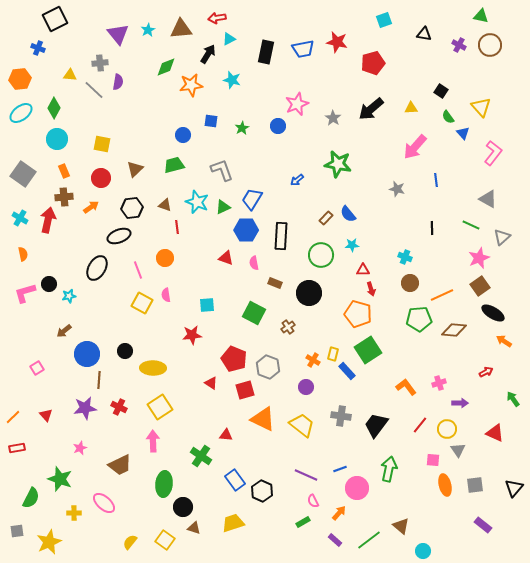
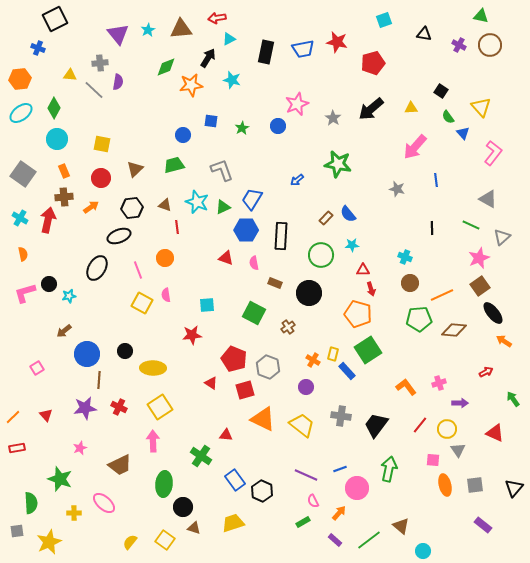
black arrow at (208, 54): moved 4 px down
black ellipse at (493, 313): rotated 20 degrees clockwise
green semicircle at (31, 498): moved 5 px down; rotated 30 degrees counterclockwise
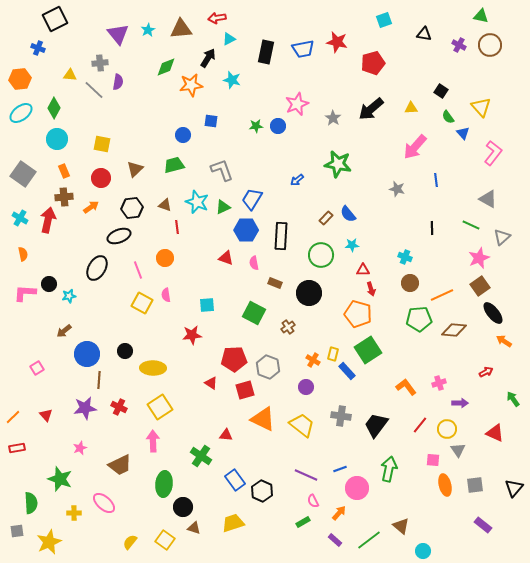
green star at (242, 128): moved 14 px right, 2 px up; rotated 24 degrees clockwise
pink L-shape at (25, 293): rotated 20 degrees clockwise
red pentagon at (234, 359): rotated 25 degrees counterclockwise
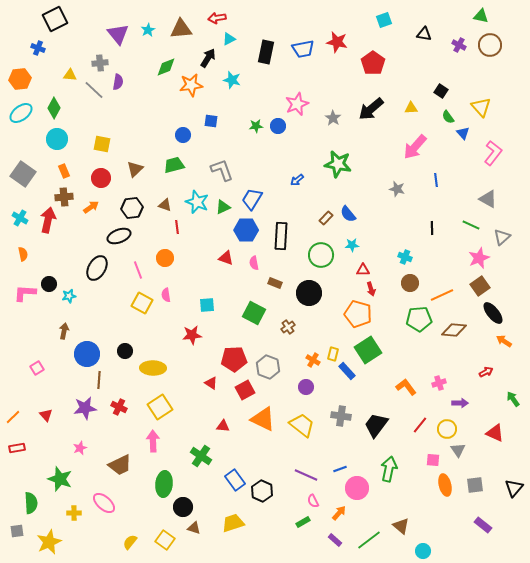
red pentagon at (373, 63): rotated 20 degrees counterclockwise
brown arrow at (64, 331): rotated 140 degrees clockwise
red square at (245, 390): rotated 12 degrees counterclockwise
red triangle at (226, 435): moved 3 px left, 9 px up
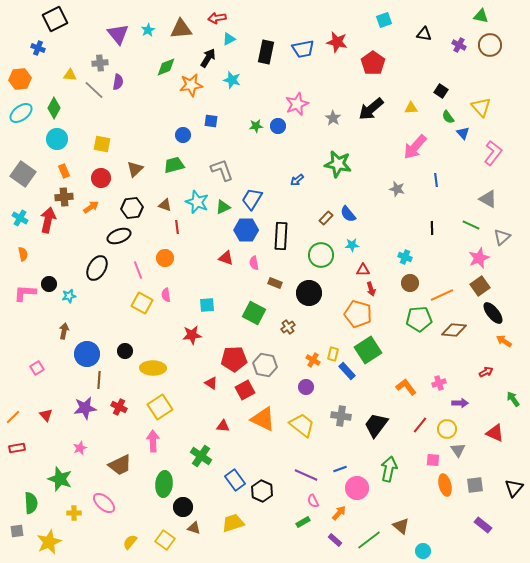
gray hexagon at (268, 367): moved 3 px left, 2 px up; rotated 10 degrees counterclockwise
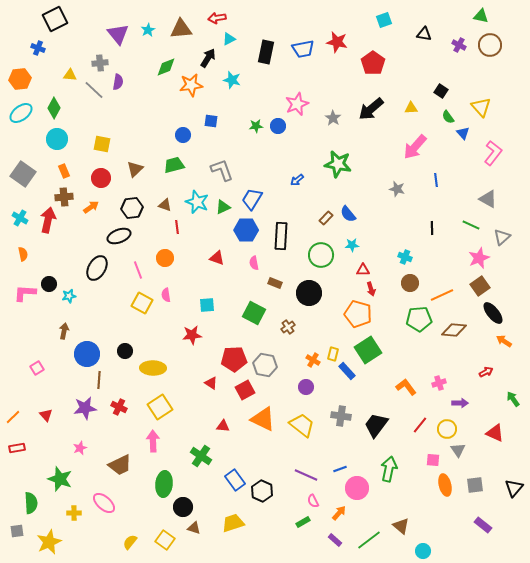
red triangle at (226, 258): moved 9 px left
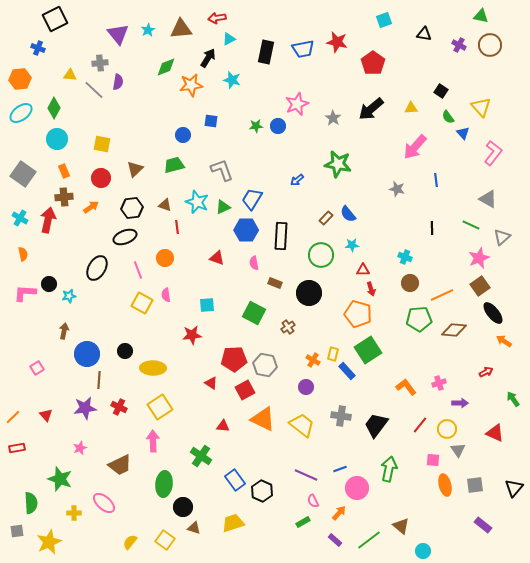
black ellipse at (119, 236): moved 6 px right, 1 px down
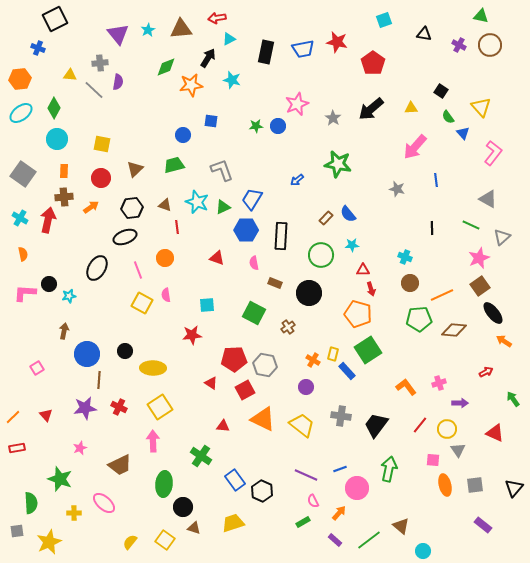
orange rectangle at (64, 171): rotated 24 degrees clockwise
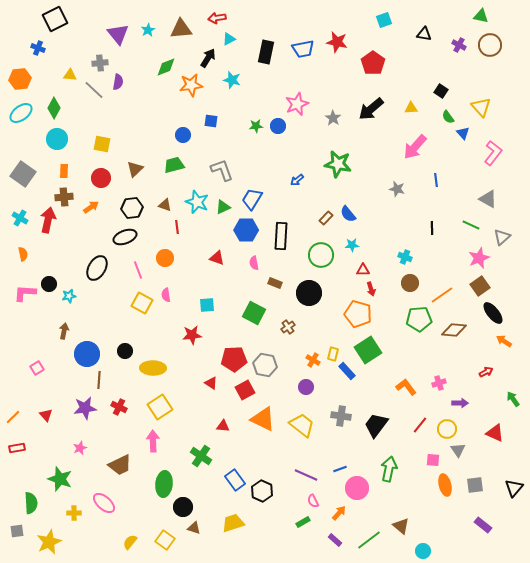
orange line at (442, 295): rotated 10 degrees counterclockwise
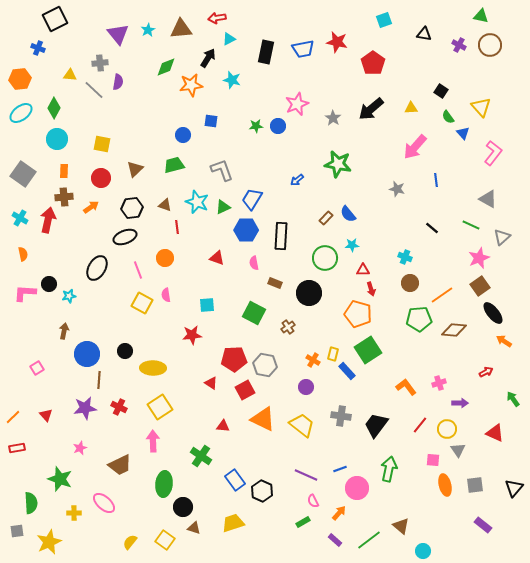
black line at (432, 228): rotated 48 degrees counterclockwise
green circle at (321, 255): moved 4 px right, 3 px down
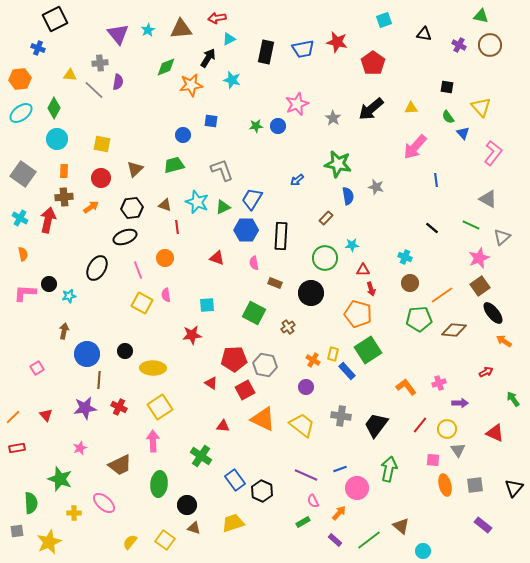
black square at (441, 91): moved 6 px right, 4 px up; rotated 24 degrees counterclockwise
gray star at (397, 189): moved 21 px left, 2 px up
blue semicircle at (348, 214): moved 18 px up; rotated 150 degrees counterclockwise
black circle at (309, 293): moved 2 px right
green ellipse at (164, 484): moved 5 px left
black circle at (183, 507): moved 4 px right, 2 px up
